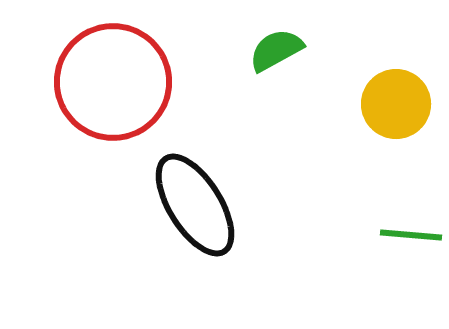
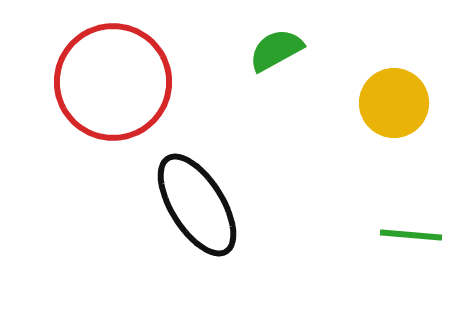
yellow circle: moved 2 px left, 1 px up
black ellipse: moved 2 px right
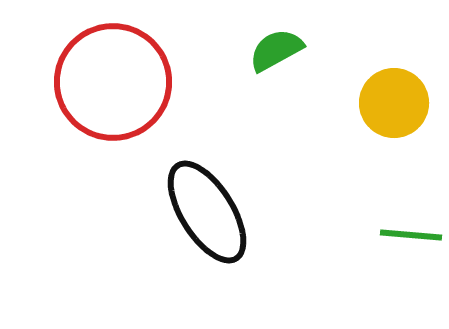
black ellipse: moved 10 px right, 7 px down
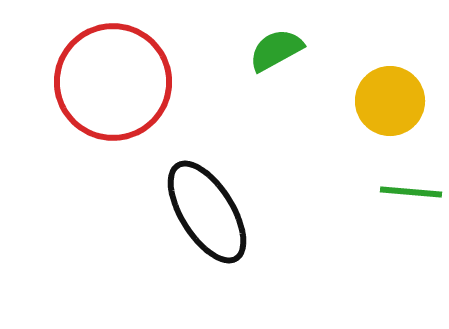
yellow circle: moved 4 px left, 2 px up
green line: moved 43 px up
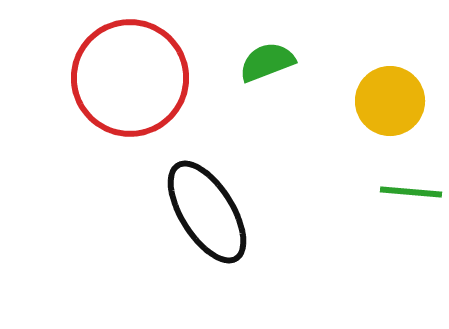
green semicircle: moved 9 px left, 12 px down; rotated 8 degrees clockwise
red circle: moved 17 px right, 4 px up
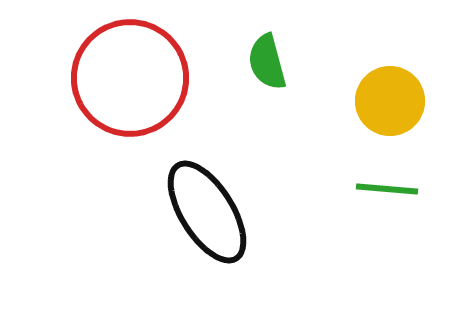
green semicircle: rotated 84 degrees counterclockwise
green line: moved 24 px left, 3 px up
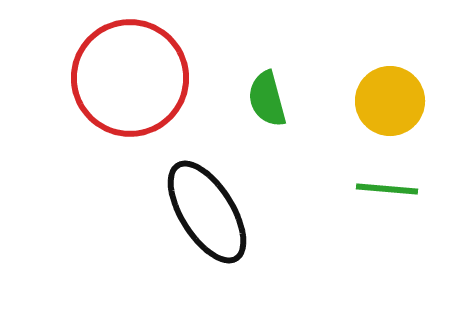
green semicircle: moved 37 px down
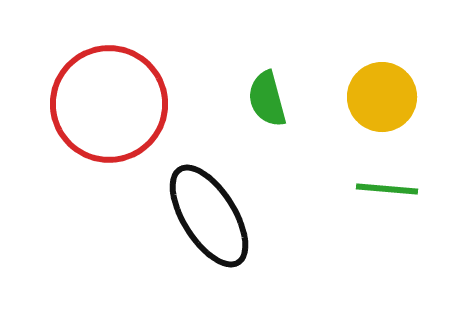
red circle: moved 21 px left, 26 px down
yellow circle: moved 8 px left, 4 px up
black ellipse: moved 2 px right, 4 px down
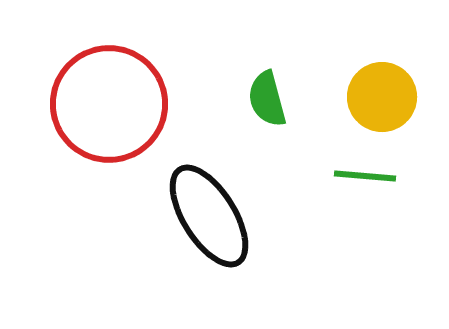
green line: moved 22 px left, 13 px up
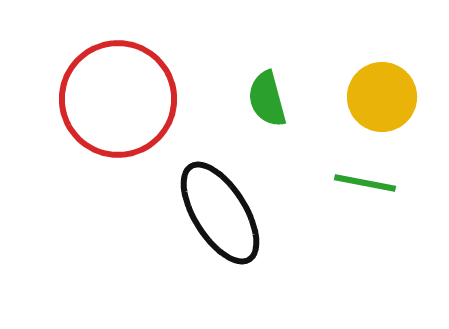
red circle: moved 9 px right, 5 px up
green line: moved 7 px down; rotated 6 degrees clockwise
black ellipse: moved 11 px right, 3 px up
